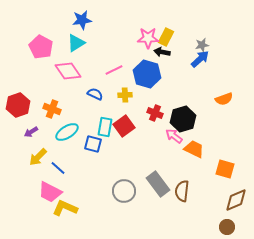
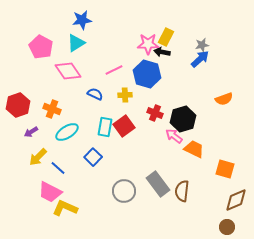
pink star: moved 6 px down
blue square: moved 13 px down; rotated 30 degrees clockwise
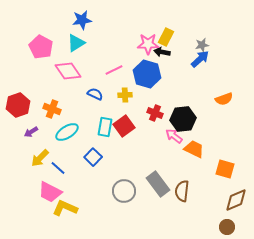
black hexagon: rotated 10 degrees clockwise
yellow arrow: moved 2 px right, 1 px down
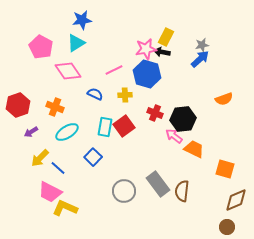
pink star: moved 2 px left, 5 px down; rotated 10 degrees counterclockwise
orange cross: moved 3 px right, 2 px up
